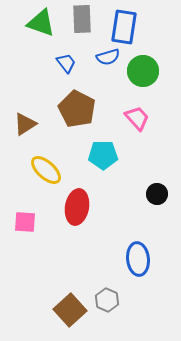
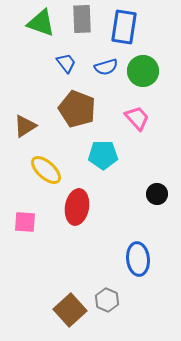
blue semicircle: moved 2 px left, 10 px down
brown pentagon: rotated 6 degrees counterclockwise
brown triangle: moved 2 px down
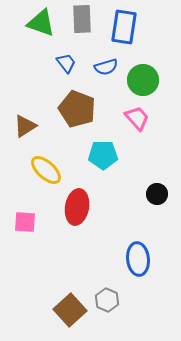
green circle: moved 9 px down
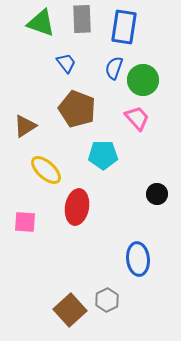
blue semicircle: moved 8 px right, 1 px down; rotated 125 degrees clockwise
gray hexagon: rotated 10 degrees clockwise
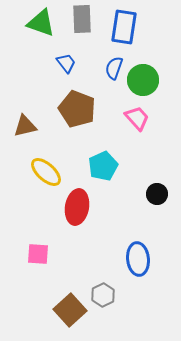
brown triangle: rotated 20 degrees clockwise
cyan pentagon: moved 11 px down; rotated 24 degrees counterclockwise
yellow ellipse: moved 2 px down
pink square: moved 13 px right, 32 px down
gray hexagon: moved 4 px left, 5 px up
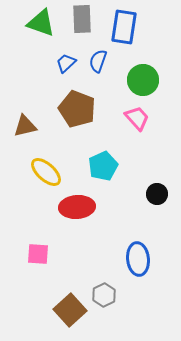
blue trapezoid: rotated 95 degrees counterclockwise
blue semicircle: moved 16 px left, 7 px up
red ellipse: rotated 76 degrees clockwise
gray hexagon: moved 1 px right
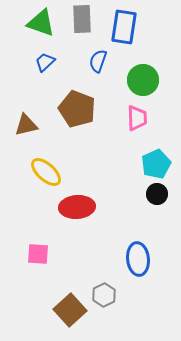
blue trapezoid: moved 21 px left, 1 px up
pink trapezoid: rotated 40 degrees clockwise
brown triangle: moved 1 px right, 1 px up
cyan pentagon: moved 53 px right, 2 px up
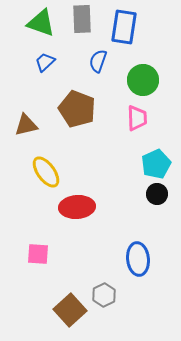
yellow ellipse: rotated 12 degrees clockwise
